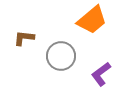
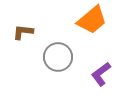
brown L-shape: moved 1 px left, 6 px up
gray circle: moved 3 px left, 1 px down
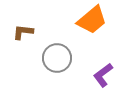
gray circle: moved 1 px left, 1 px down
purple L-shape: moved 2 px right, 1 px down
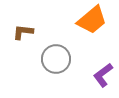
gray circle: moved 1 px left, 1 px down
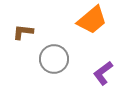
gray circle: moved 2 px left
purple L-shape: moved 2 px up
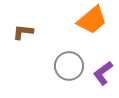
gray circle: moved 15 px right, 7 px down
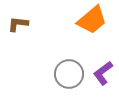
brown L-shape: moved 5 px left, 8 px up
gray circle: moved 8 px down
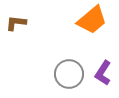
brown L-shape: moved 2 px left, 1 px up
purple L-shape: rotated 20 degrees counterclockwise
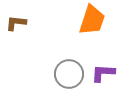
orange trapezoid: rotated 32 degrees counterclockwise
purple L-shape: rotated 60 degrees clockwise
